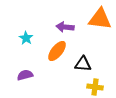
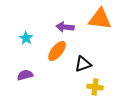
black triangle: rotated 24 degrees counterclockwise
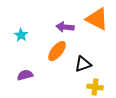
orange triangle: moved 3 px left; rotated 20 degrees clockwise
cyan star: moved 5 px left, 3 px up
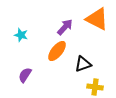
purple arrow: rotated 126 degrees clockwise
cyan star: rotated 16 degrees counterclockwise
purple semicircle: rotated 42 degrees counterclockwise
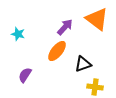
orange triangle: rotated 10 degrees clockwise
cyan star: moved 3 px left, 1 px up
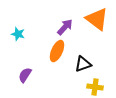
orange ellipse: rotated 15 degrees counterclockwise
